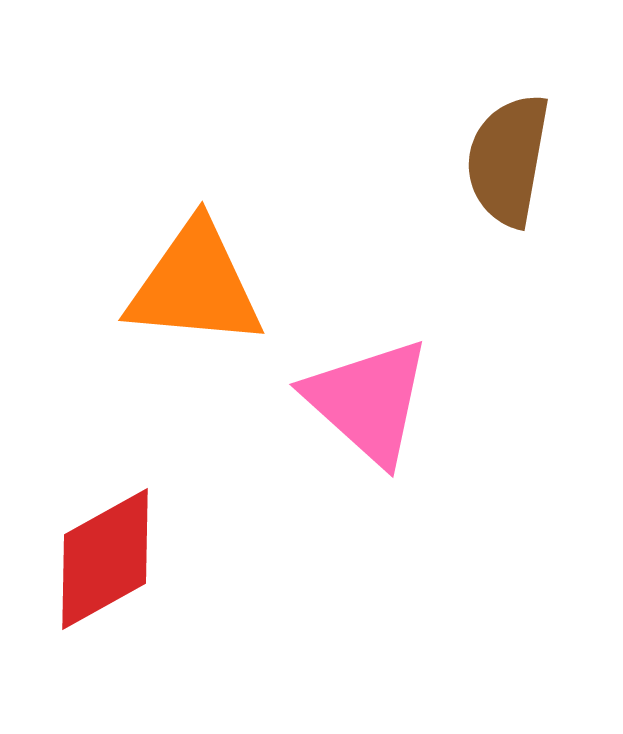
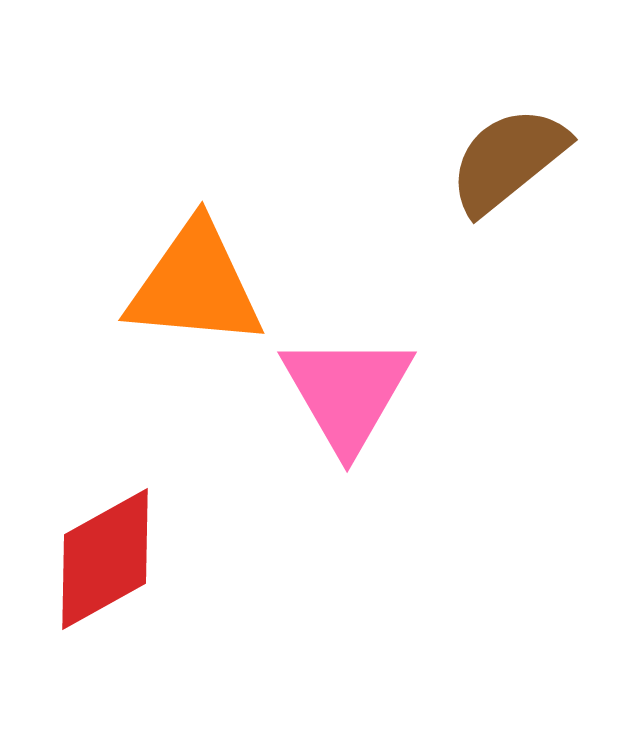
brown semicircle: rotated 41 degrees clockwise
pink triangle: moved 21 px left, 9 px up; rotated 18 degrees clockwise
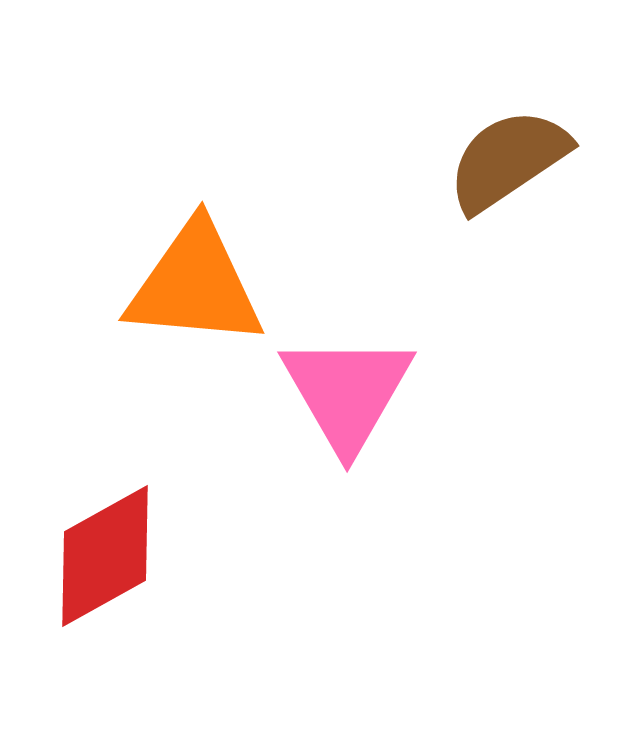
brown semicircle: rotated 5 degrees clockwise
red diamond: moved 3 px up
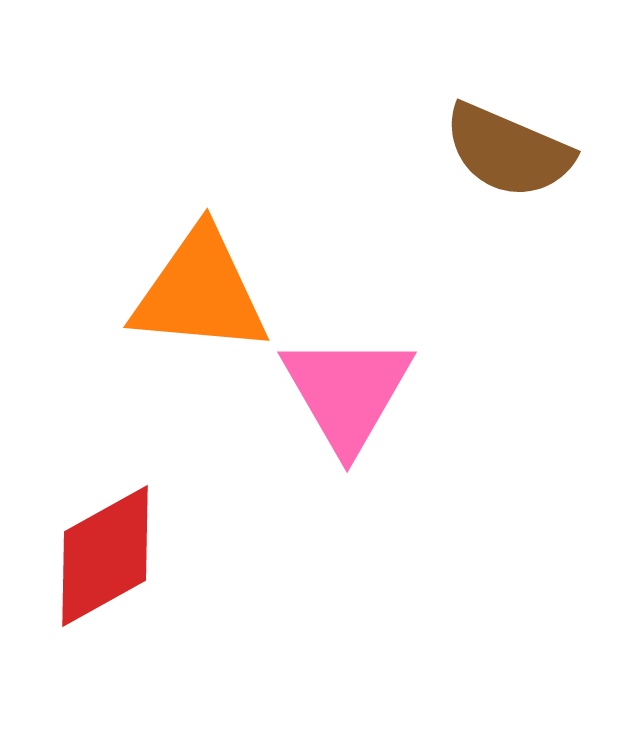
brown semicircle: moved 9 px up; rotated 123 degrees counterclockwise
orange triangle: moved 5 px right, 7 px down
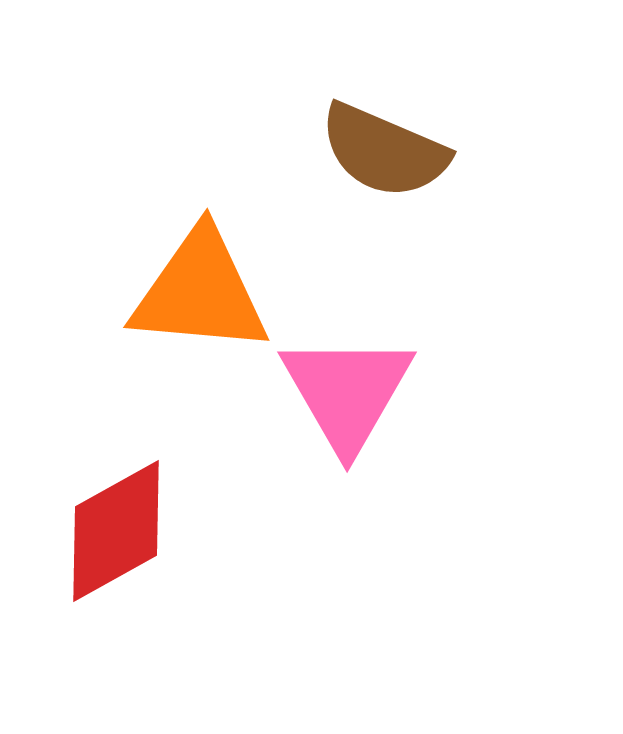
brown semicircle: moved 124 px left
red diamond: moved 11 px right, 25 px up
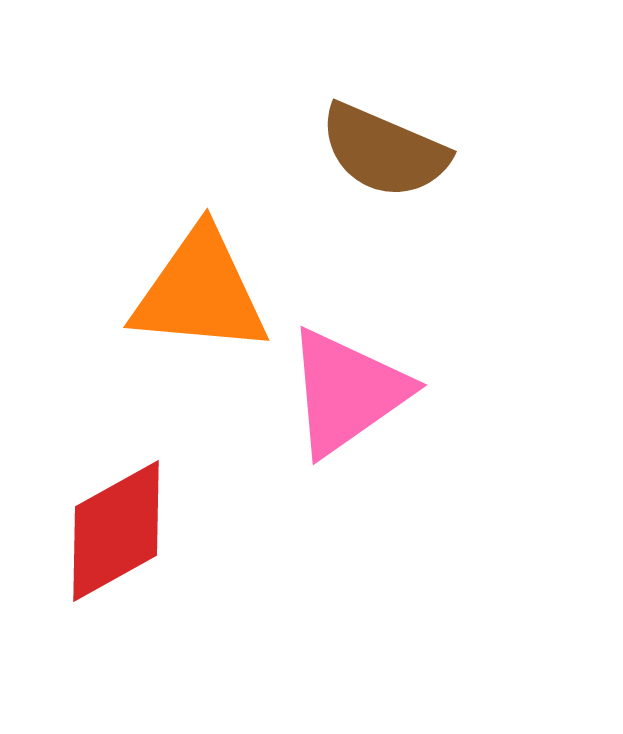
pink triangle: rotated 25 degrees clockwise
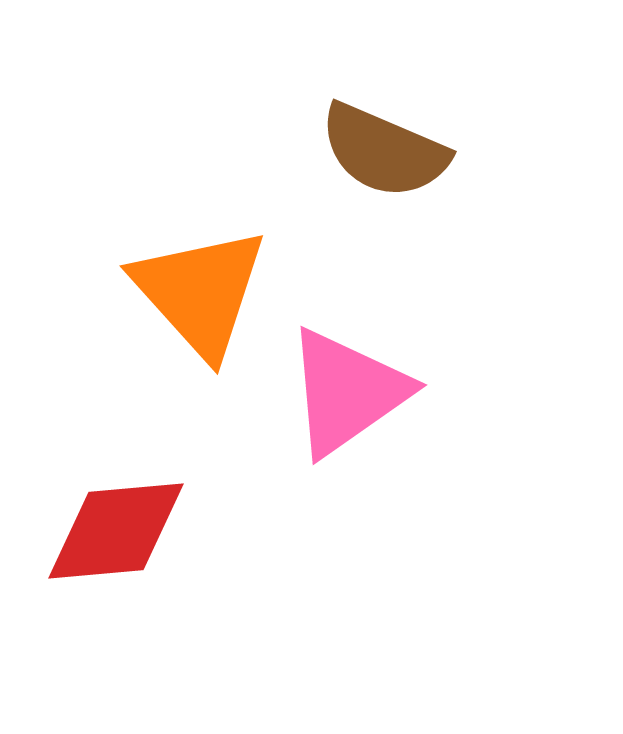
orange triangle: rotated 43 degrees clockwise
red diamond: rotated 24 degrees clockwise
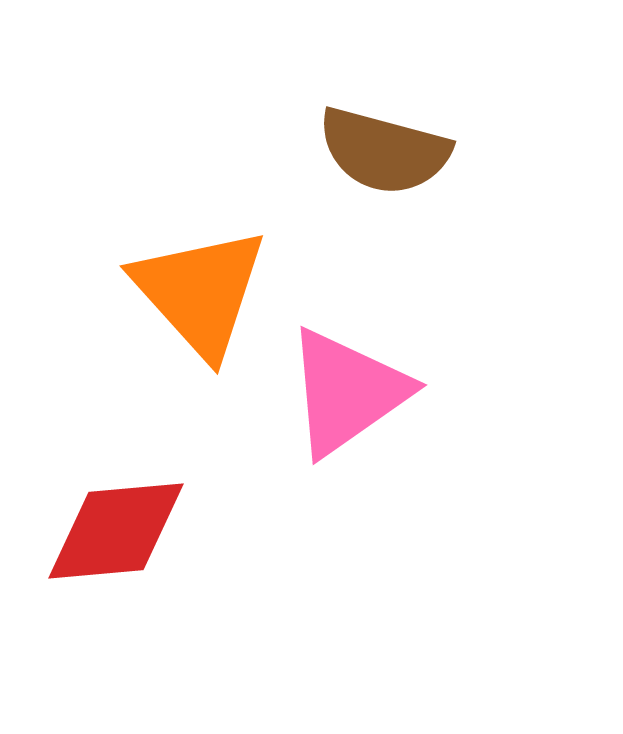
brown semicircle: rotated 8 degrees counterclockwise
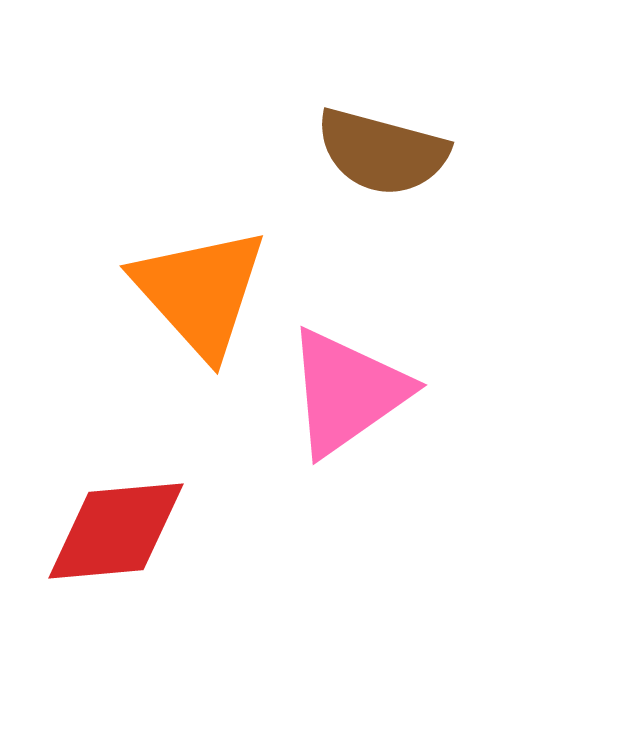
brown semicircle: moved 2 px left, 1 px down
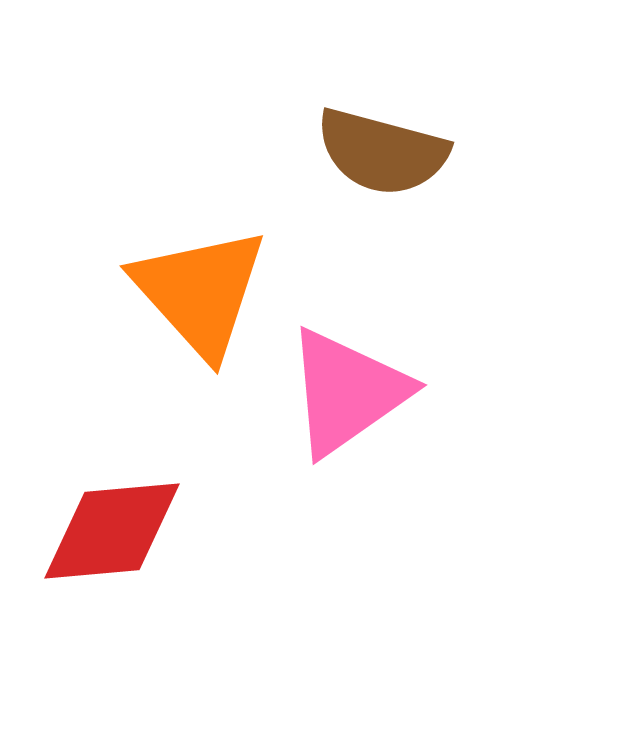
red diamond: moved 4 px left
